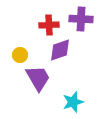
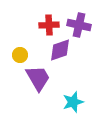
purple cross: moved 2 px left, 6 px down; rotated 10 degrees clockwise
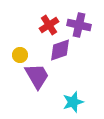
red cross: rotated 30 degrees counterclockwise
purple trapezoid: moved 1 px left, 2 px up
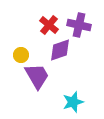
red cross: rotated 18 degrees counterclockwise
yellow circle: moved 1 px right
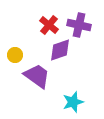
yellow circle: moved 6 px left
purple trapezoid: rotated 24 degrees counterclockwise
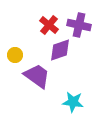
cyan star: rotated 25 degrees clockwise
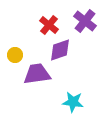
purple cross: moved 6 px right, 4 px up; rotated 25 degrees clockwise
purple trapezoid: moved 2 px up; rotated 44 degrees counterclockwise
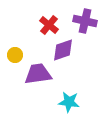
purple cross: rotated 25 degrees counterclockwise
purple diamond: moved 3 px right
purple trapezoid: moved 1 px right
cyan star: moved 4 px left
